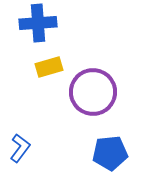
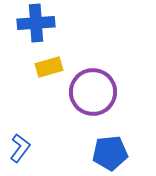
blue cross: moved 2 px left
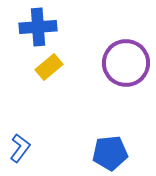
blue cross: moved 2 px right, 4 px down
yellow rectangle: rotated 24 degrees counterclockwise
purple circle: moved 33 px right, 29 px up
